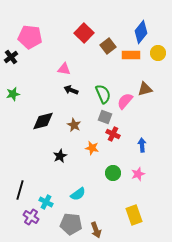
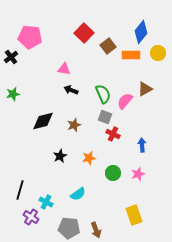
brown triangle: rotated 14 degrees counterclockwise
brown star: rotated 24 degrees clockwise
orange star: moved 3 px left, 10 px down; rotated 24 degrees counterclockwise
gray pentagon: moved 2 px left, 4 px down
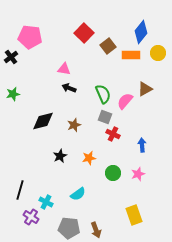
black arrow: moved 2 px left, 2 px up
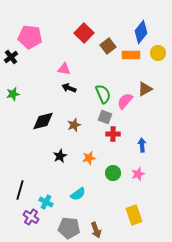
red cross: rotated 24 degrees counterclockwise
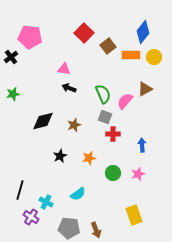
blue diamond: moved 2 px right
yellow circle: moved 4 px left, 4 px down
